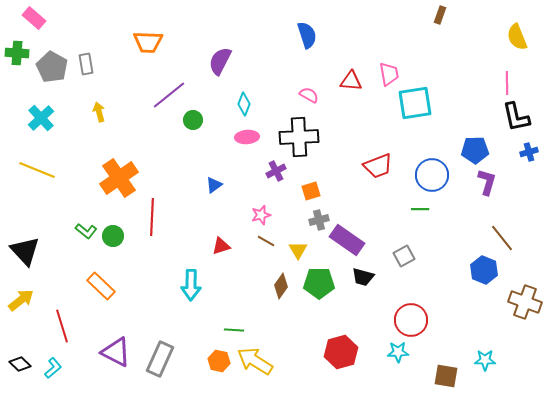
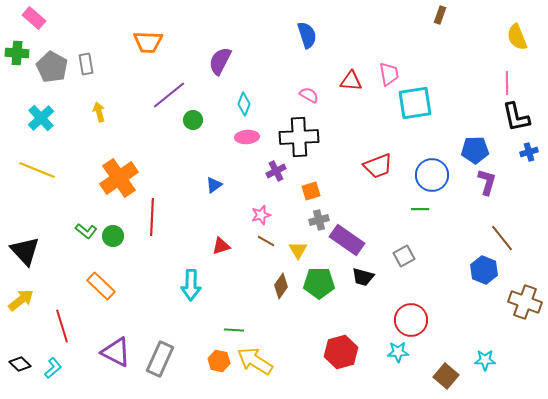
brown square at (446, 376): rotated 30 degrees clockwise
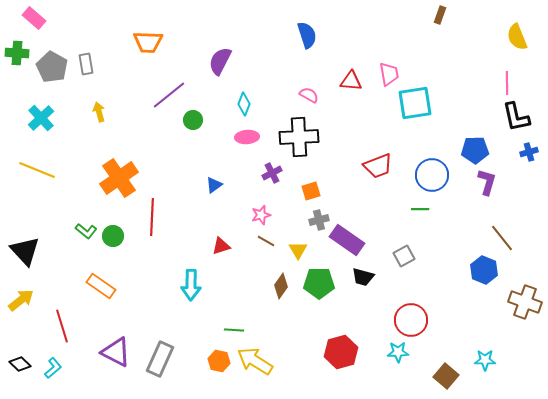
purple cross at (276, 171): moved 4 px left, 2 px down
orange rectangle at (101, 286): rotated 8 degrees counterclockwise
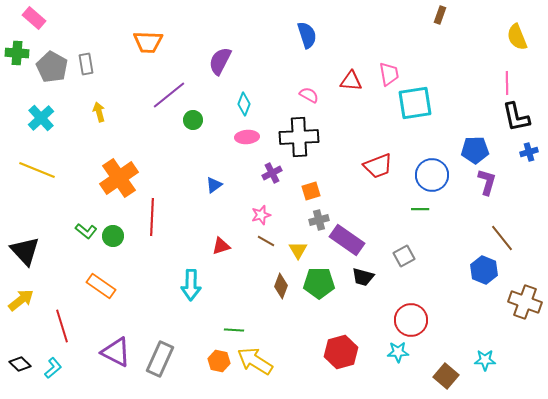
brown diamond at (281, 286): rotated 15 degrees counterclockwise
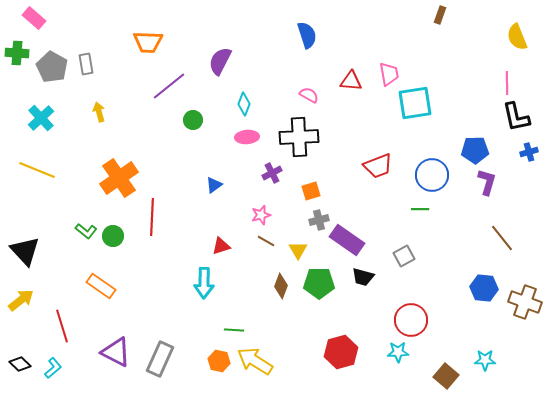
purple line at (169, 95): moved 9 px up
blue hexagon at (484, 270): moved 18 px down; rotated 16 degrees counterclockwise
cyan arrow at (191, 285): moved 13 px right, 2 px up
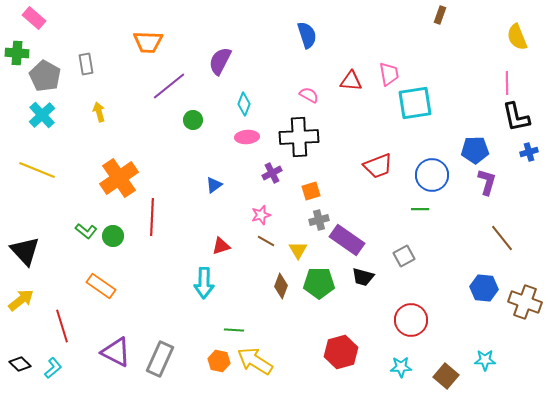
gray pentagon at (52, 67): moved 7 px left, 9 px down
cyan cross at (41, 118): moved 1 px right, 3 px up
cyan star at (398, 352): moved 3 px right, 15 px down
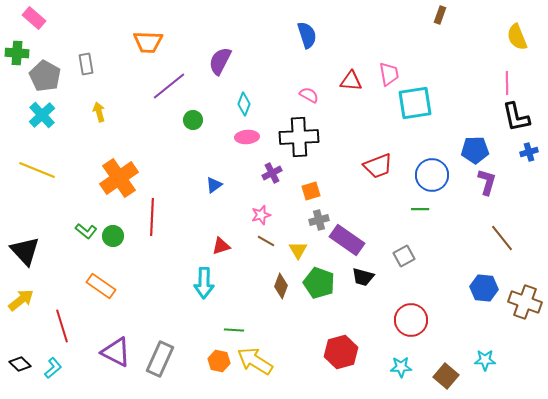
green pentagon at (319, 283): rotated 20 degrees clockwise
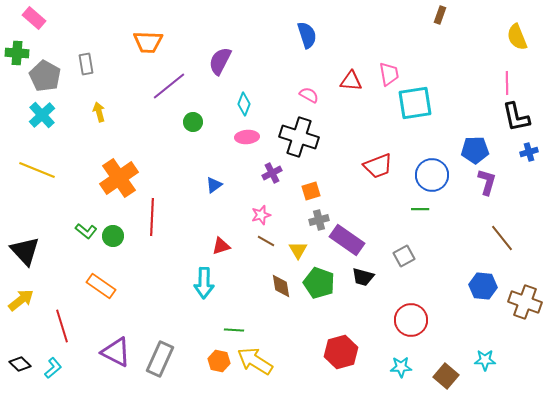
green circle at (193, 120): moved 2 px down
black cross at (299, 137): rotated 21 degrees clockwise
brown diamond at (281, 286): rotated 30 degrees counterclockwise
blue hexagon at (484, 288): moved 1 px left, 2 px up
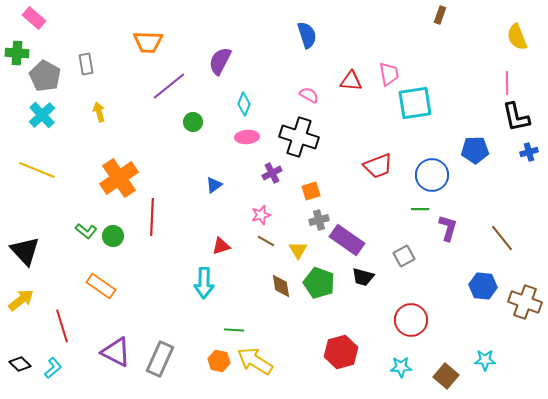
purple L-shape at (487, 182): moved 39 px left, 46 px down
